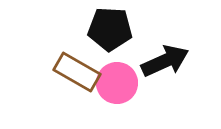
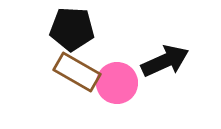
black pentagon: moved 38 px left
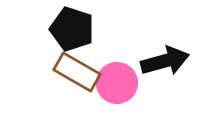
black pentagon: rotated 15 degrees clockwise
black arrow: rotated 9 degrees clockwise
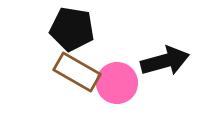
black pentagon: rotated 9 degrees counterclockwise
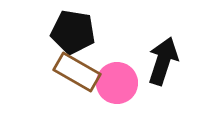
black pentagon: moved 1 px right, 3 px down
black arrow: moved 2 px left; rotated 57 degrees counterclockwise
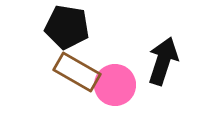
black pentagon: moved 6 px left, 5 px up
pink circle: moved 2 px left, 2 px down
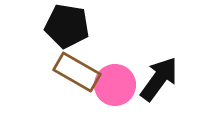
black pentagon: moved 1 px up
black arrow: moved 4 px left, 18 px down; rotated 18 degrees clockwise
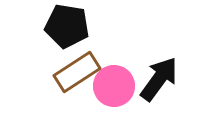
brown rectangle: rotated 63 degrees counterclockwise
pink circle: moved 1 px left, 1 px down
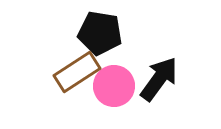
black pentagon: moved 33 px right, 7 px down
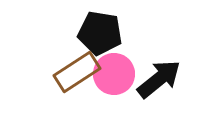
black arrow: rotated 15 degrees clockwise
pink circle: moved 12 px up
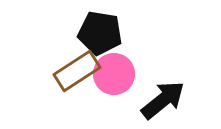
brown rectangle: moved 1 px up
black arrow: moved 4 px right, 21 px down
